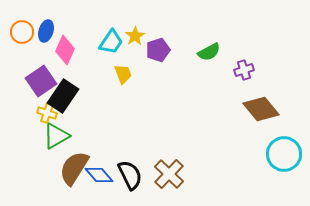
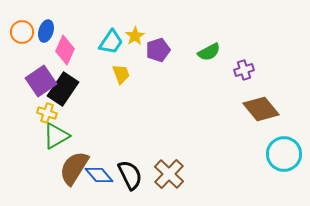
yellow trapezoid: moved 2 px left
black rectangle: moved 7 px up
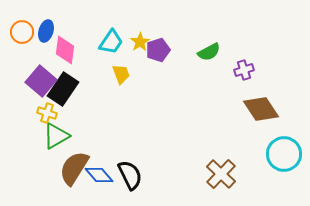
yellow star: moved 5 px right, 6 px down
pink diamond: rotated 16 degrees counterclockwise
purple square: rotated 16 degrees counterclockwise
brown diamond: rotated 6 degrees clockwise
brown cross: moved 52 px right
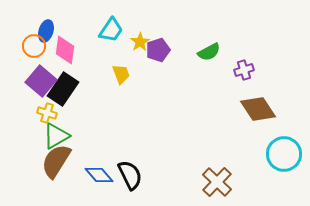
orange circle: moved 12 px right, 14 px down
cyan trapezoid: moved 12 px up
brown diamond: moved 3 px left
brown semicircle: moved 18 px left, 7 px up
brown cross: moved 4 px left, 8 px down
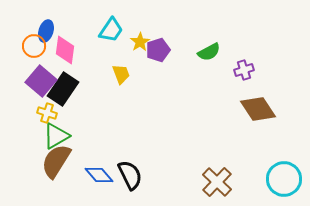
cyan circle: moved 25 px down
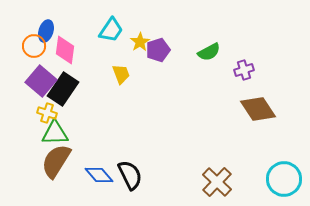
green triangle: moved 1 px left, 3 px up; rotated 28 degrees clockwise
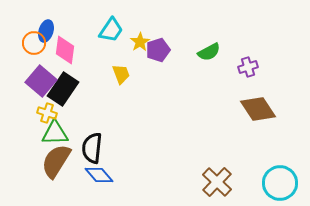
orange circle: moved 3 px up
purple cross: moved 4 px right, 3 px up
black semicircle: moved 38 px left, 27 px up; rotated 148 degrees counterclockwise
cyan circle: moved 4 px left, 4 px down
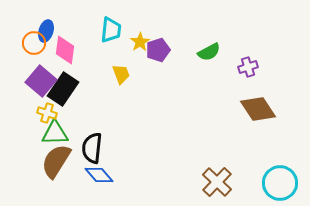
cyan trapezoid: rotated 28 degrees counterclockwise
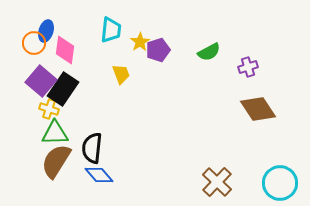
yellow cross: moved 2 px right, 4 px up
